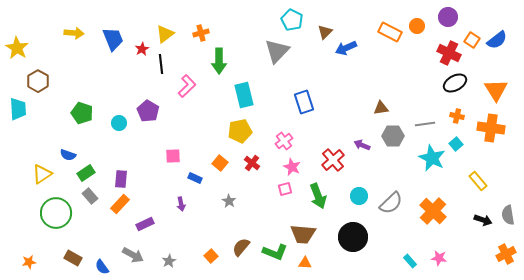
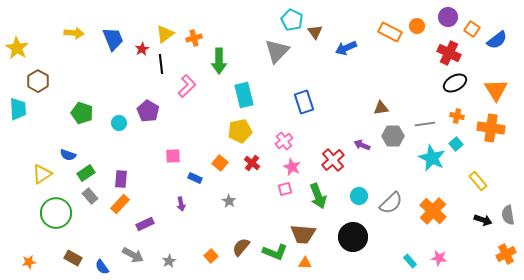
brown triangle at (325, 32): moved 10 px left; rotated 21 degrees counterclockwise
orange cross at (201, 33): moved 7 px left, 5 px down
orange square at (472, 40): moved 11 px up
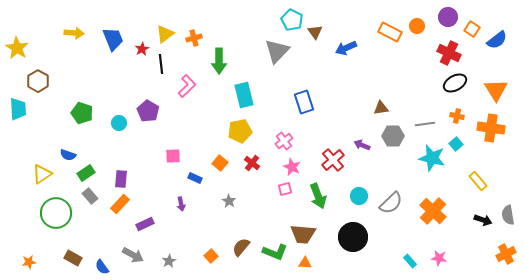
cyan star at (432, 158): rotated 12 degrees counterclockwise
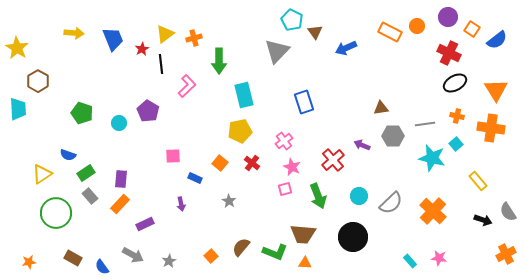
gray semicircle at (508, 215): moved 3 px up; rotated 24 degrees counterclockwise
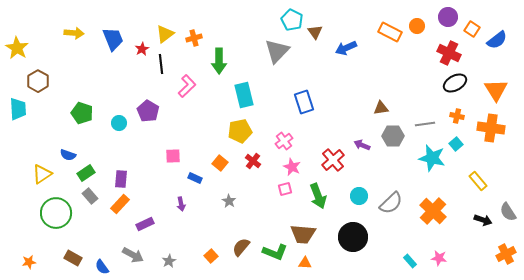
red cross at (252, 163): moved 1 px right, 2 px up
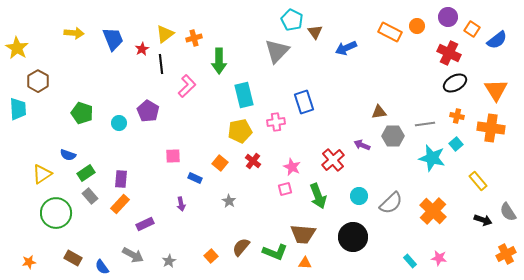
brown triangle at (381, 108): moved 2 px left, 4 px down
pink cross at (284, 141): moved 8 px left, 19 px up; rotated 30 degrees clockwise
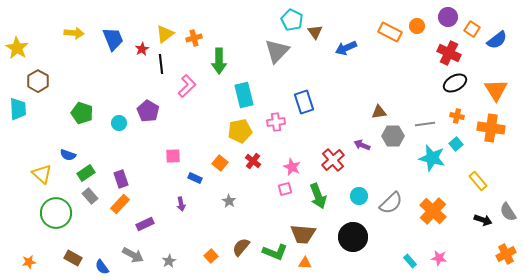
yellow triangle at (42, 174): rotated 45 degrees counterclockwise
purple rectangle at (121, 179): rotated 24 degrees counterclockwise
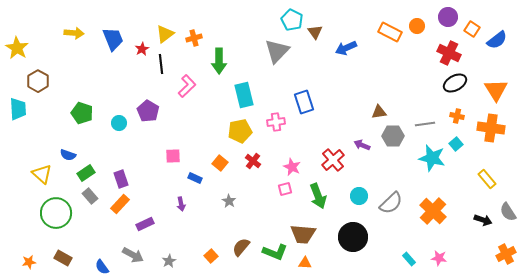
yellow rectangle at (478, 181): moved 9 px right, 2 px up
brown rectangle at (73, 258): moved 10 px left
cyan rectangle at (410, 261): moved 1 px left, 2 px up
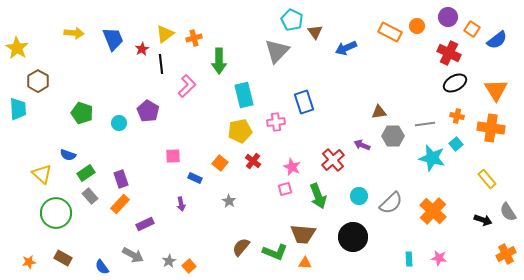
orange square at (211, 256): moved 22 px left, 10 px down
cyan rectangle at (409, 259): rotated 40 degrees clockwise
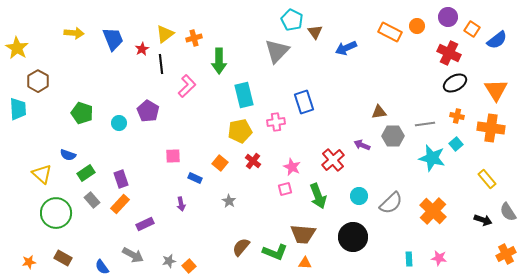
gray rectangle at (90, 196): moved 2 px right, 4 px down
gray star at (169, 261): rotated 16 degrees clockwise
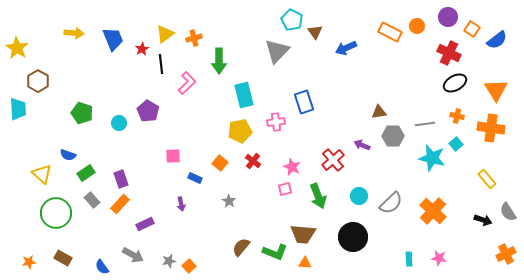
pink L-shape at (187, 86): moved 3 px up
